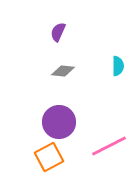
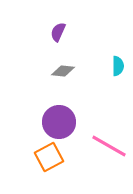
pink line: rotated 57 degrees clockwise
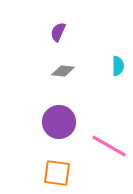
orange square: moved 8 px right, 16 px down; rotated 36 degrees clockwise
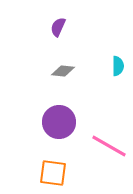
purple semicircle: moved 5 px up
orange square: moved 4 px left
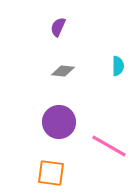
orange square: moved 2 px left
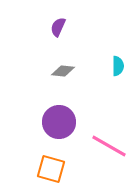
orange square: moved 4 px up; rotated 8 degrees clockwise
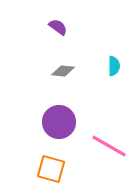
purple semicircle: rotated 102 degrees clockwise
cyan semicircle: moved 4 px left
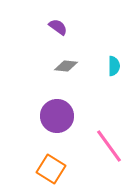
gray diamond: moved 3 px right, 5 px up
purple circle: moved 2 px left, 6 px up
pink line: rotated 24 degrees clockwise
orange square: rotated 16 degrees clockwise
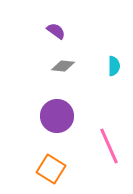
purple semicircle: moved 2 px left, 4 px down
gray diamond: moved 3 px left
pink line: rotated 12 degrees clockwise
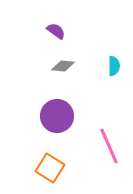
orange square: moved 1 px left, 1 px up
